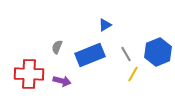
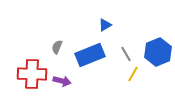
red cross: moved 3 px right
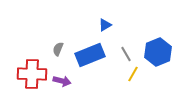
gray semicircle: moved 1 px right, 2 px down
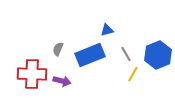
blue triangle: moved 2 px right, 5 px down; rotated 16 degrees clockwise
blue hexagon: moved 3 px down
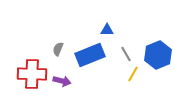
blue triangle: rotated 16 degrees clockwise
